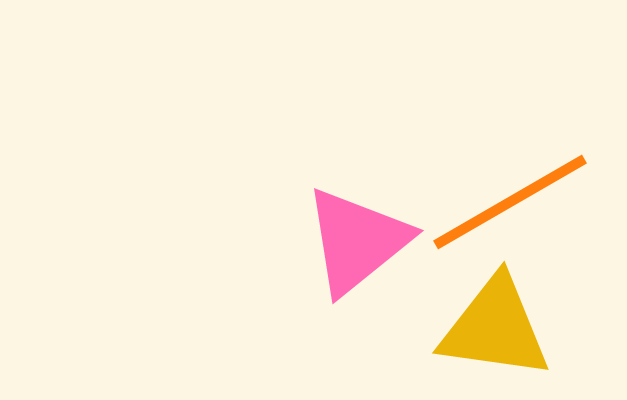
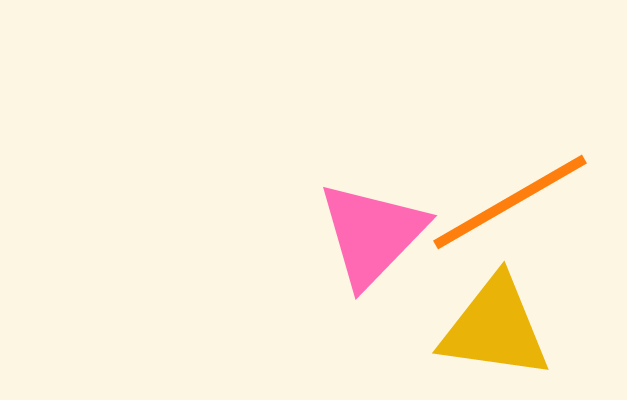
pink triangle: moved 15 px right, 7 px up; rotated 7 degrees counterclockwise
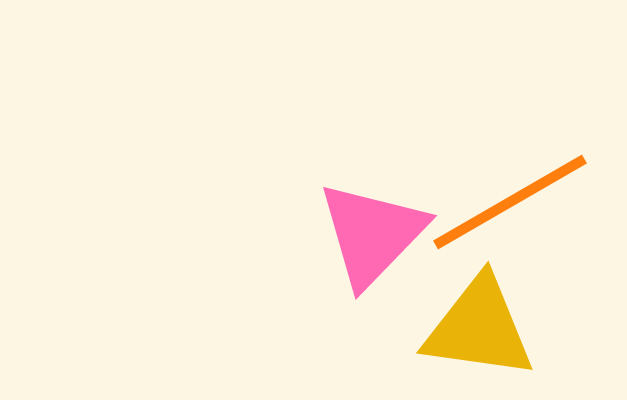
yellow triangle: moved 16 px left
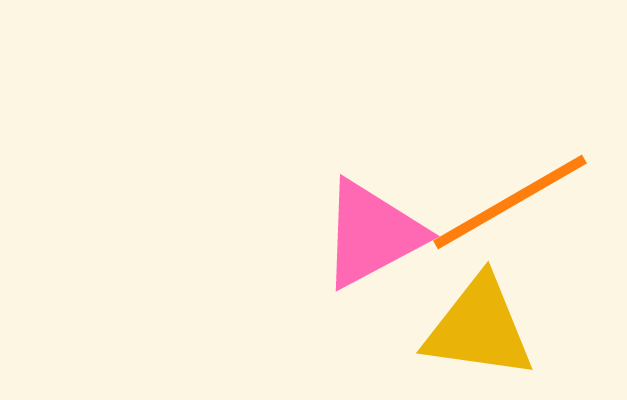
pink triangle: rotated 18 degrees clockwise
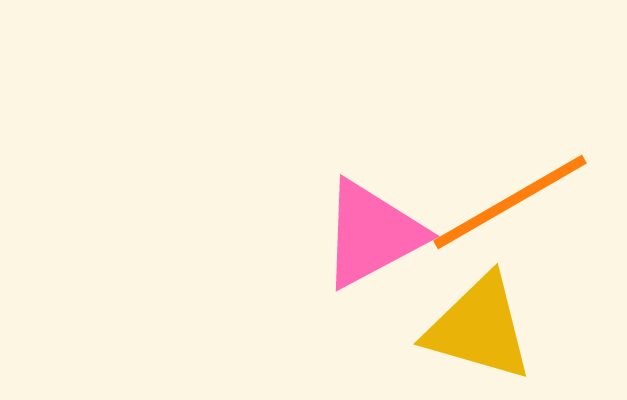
yellow triangle: rotated 8 degrees clockwise
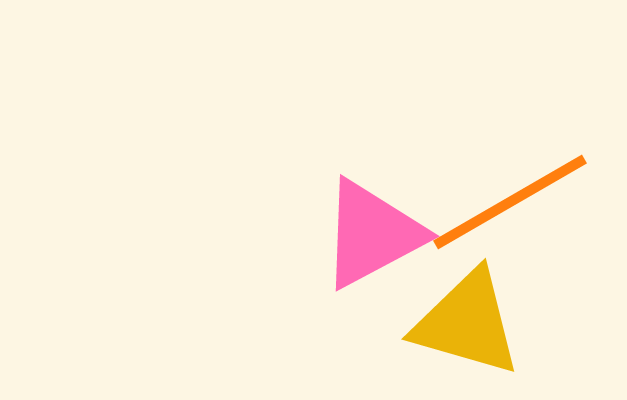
yellow triangle: moved 12 px left, 5 px up
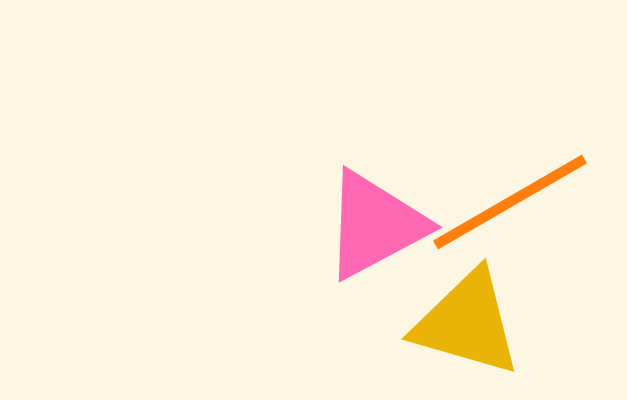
pink triangle: moved 3 px right, 9 px up
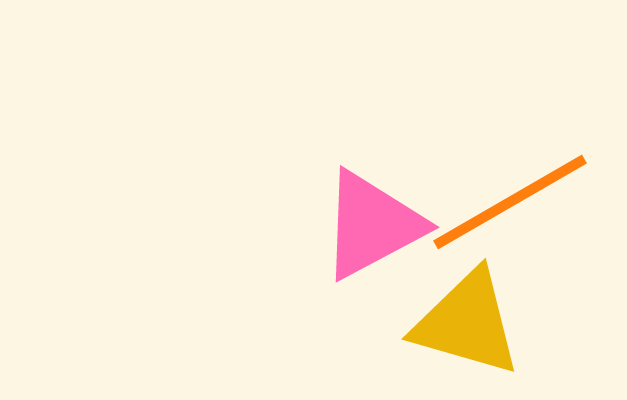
pink triangle: moved 3 px left
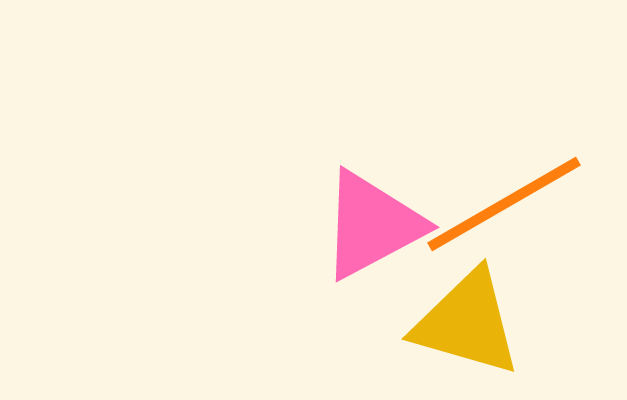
orange line: moved 6 px left, 2 px down
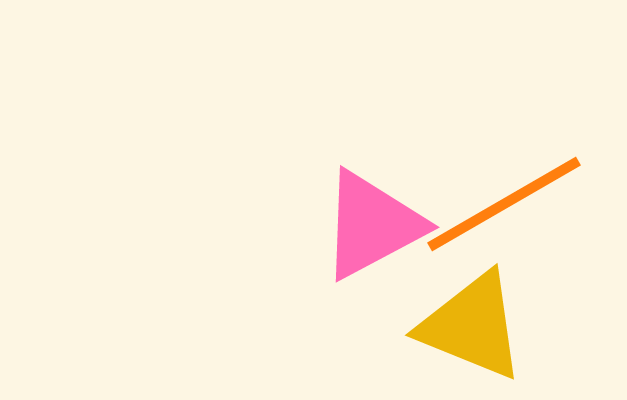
yellow triangle: moved 5 px right, 3 px down; rotated 6 degrees clockwise
